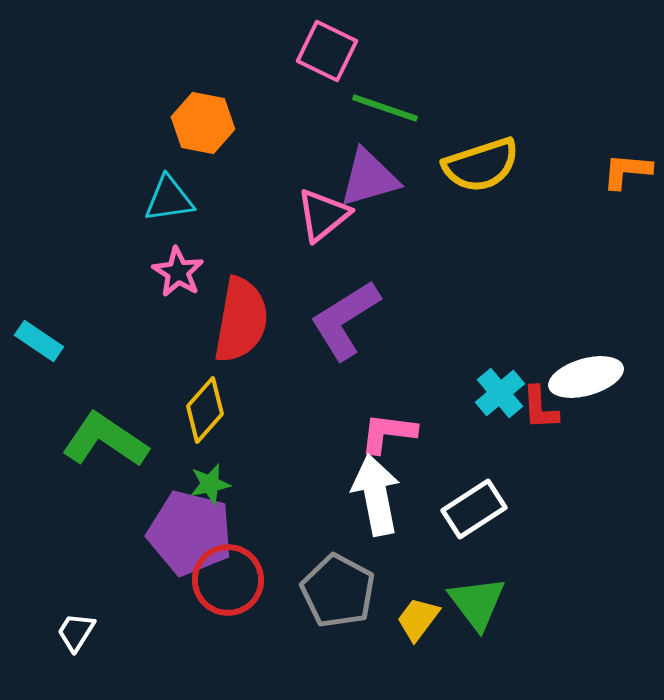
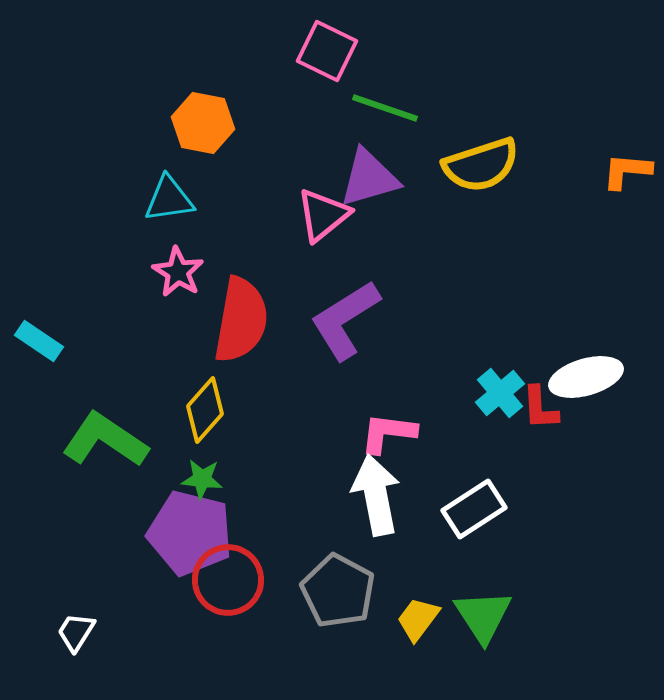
green star: moved 8 px left, 5 px up; rotated 18 degrees clockwise
green triangle: moved 6 px right, 13 px down; rotated 4 degrees clockwise
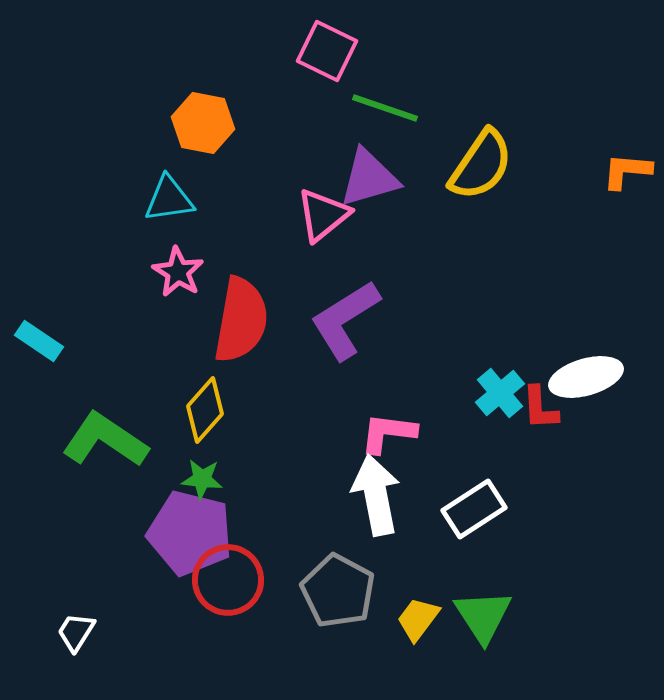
yellow semicircle: rotated 38 degrees counterclockwise
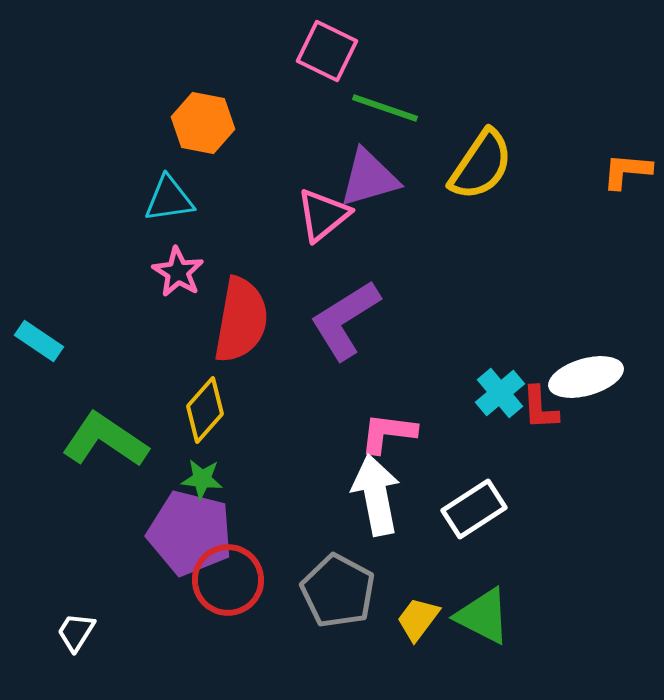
green triangle: rotated 30 degrees counterclockwise
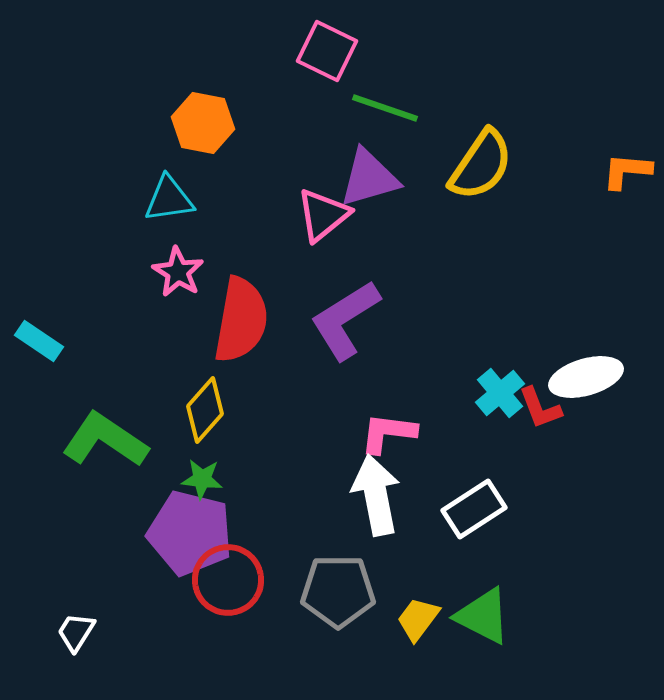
red L-shape: rotated 18 degrees counterclockwise
gray pentagon: rotated 28 degrees counterclockwise
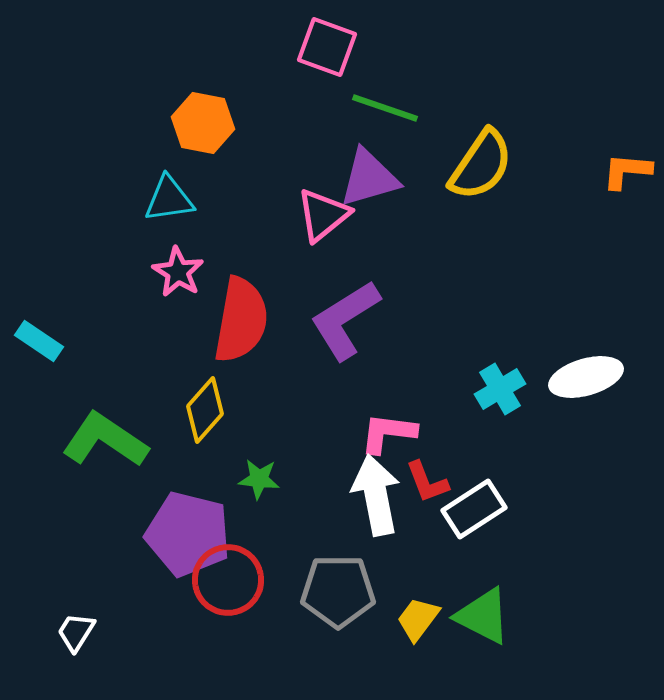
pink square: moved 4 px up; rotated 6 degrees counterclockwise
cyan cross: moved 4 px up; rotated 9 degrees clockwise
red L-shape: moved 113 px left, 74 px down
green star: moved 57 px right
purple pentagon: moved 2 px left, 1 px down
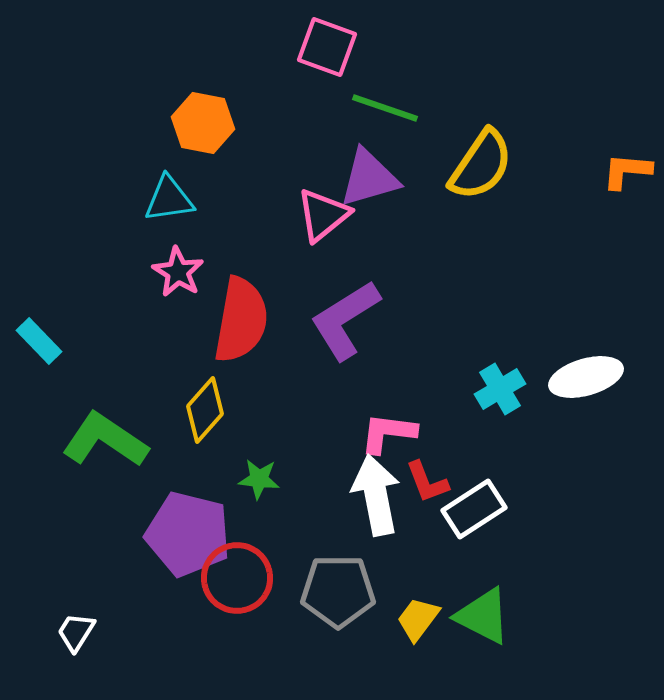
cyan rectangle: rotated 12 degrees clockwise
red circle: moved 9 px right, 2 px up
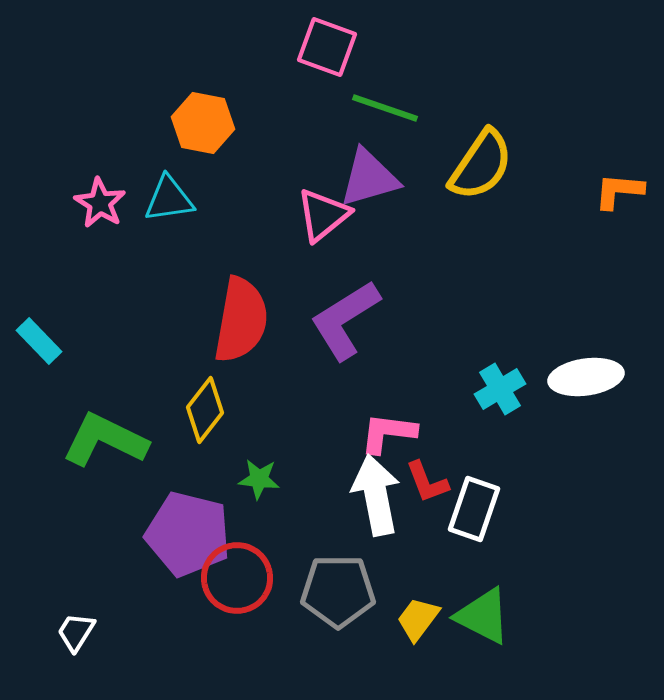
orange L-shape: moved 8 px left, 20 px down
pink star: moved 78 px left, 69 px up
white ellipse: rotated 8 degrees clockwise
yellow diamond: rotated 4 degrees counterclockwise
green L-shape: rotated 8 degrees counterclockwise
white rectangle: rotated 38 degrees counterclockwise
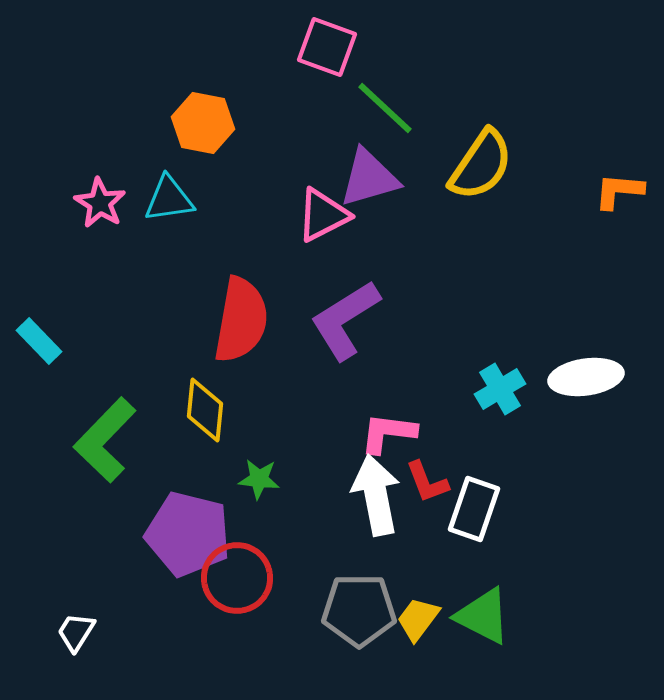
green line: rotated 24 degrees clockwise
pink triangle: rotated 12 degrees clockwise
yellow diamond: rotated 32 degrees counterclockwise
green L-shape: rotated 72 degrees counterclockwise
gray pentagon: moved 21 px right, 19 px down
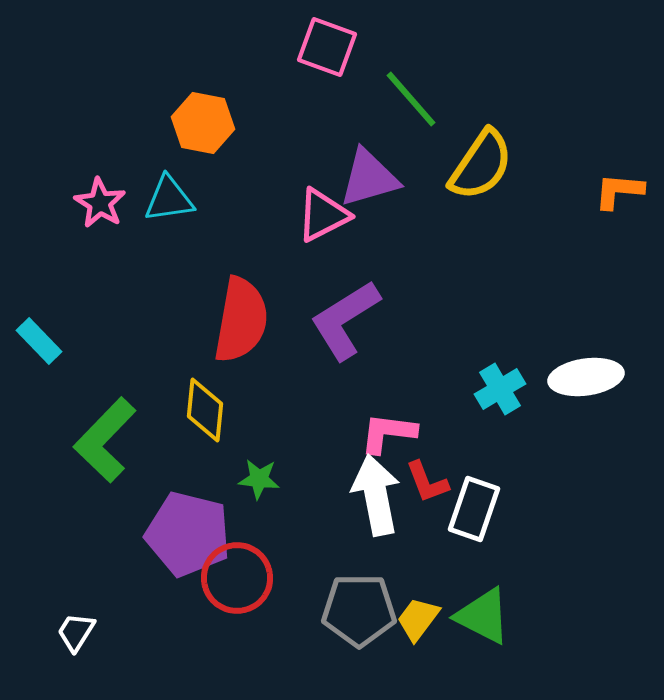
green line: moved 26 px right, 9 px up; rotated 6 degrees clockwise
